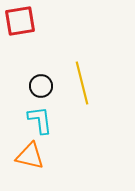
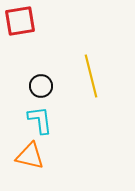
yellow line: moved 9 px right, 7 px up
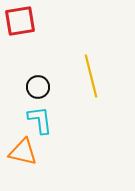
black circle: moved 3 px left, 1 px down
orange triangle: moved 7 px left, 4 px up
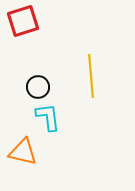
red square: moved 3 px right; rotated 8 degrees counterclockwise
yellow line: rotated 9 degrees clockwise
cyan L-shape: moved 8 px right, 3 px up
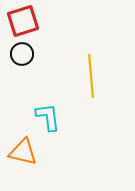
black circle: moved 16 px left, 33 px up
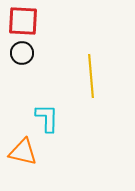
red square: rotated 20 degrees clockwise
black circle: moved 1 px up
cyan L-shape: moved 1 px left, 1 px down; rotated 8 degrees clockwise
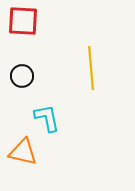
black circle: moved 23 px down
yellow line: moved 8 px up
cyan L-shape: rotated 12 degrees counterclockwise
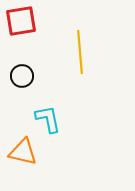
red square: moved 2 px left; rotated 12 degrees counterclockwise
yellow line: moved 11 px left, 16 px up
cyan L-shape: moved 1 px right, 1 px down
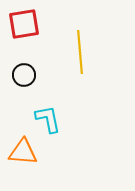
red square: moved 3 px right, 3 px down
black circle: moved 2 px right, 1 px up
orange triangle: rotated 8 degrees counterclockwise
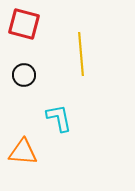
red square: rotated 24 degrees clockwise
yellow line: moved 1 px right, 2 px down
cyan L-shape: moved 11 px right, 1 px up
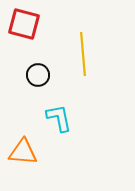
yellow line: moved 2 px right
black circle: moved 14 px right
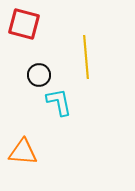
yellow line: moved 3 px right, 3 px down
black circle: moved 1 px right
cyan L-shape: moved 16 px up
